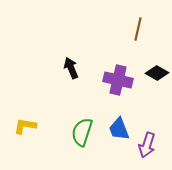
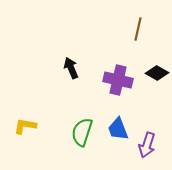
blue trapezoid: moved 1 px left
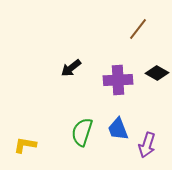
brown line: rotated 25 degrees clockwise
black arrow: rotated 105 degrees counterclockwise
purple cross: rotated 16 degrees counterclockwise
yellow L-shape: moved 19 px down
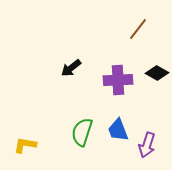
blue trapezoid: moved 1 px down
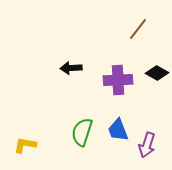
black arrow: rotated 35 degrees clockwise
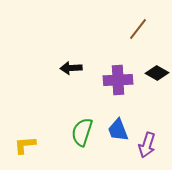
yellow L-shape: rotated 15 degrees counterclockwise
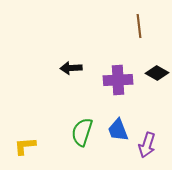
brown line: moved 1 px right, 3 px up; rotated 45 degrees counterclockwise
yellow L-shape: moved 1 px down
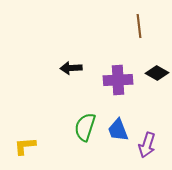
green semicircle: moved 3 px right, 5 px up
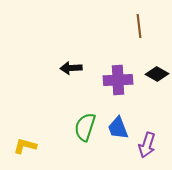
black diamond: moved 1 px down
blue trapezoid: moved 2 px up
yellow L-shape: rotated 20 degrees clockwise
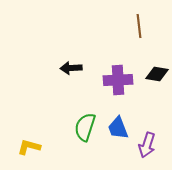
black diamond: rotated 20 degrees counterclockwise
yellow L-shape: moved 4 px right, 1 px down
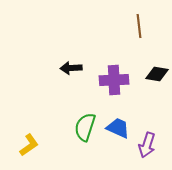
purple cross: moved 4 px left
blue trapezoid: rotated 135 degrees clockwise
yellow L-shape: moved 2 px up; rotated 130 degrees clockwise
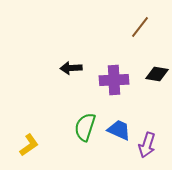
brown line: moved 1 px right, 1 px down; rotated 45 degrees clockwise
blue trapezoid: moved 1 px right, 2 px down
